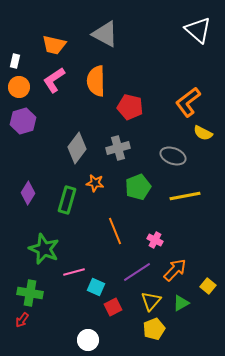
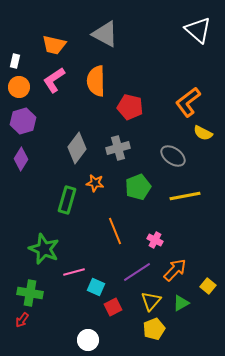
gray ellipse: rotated 15 degrees clockwise
purple diamond: moved 7 px left, 34 px up
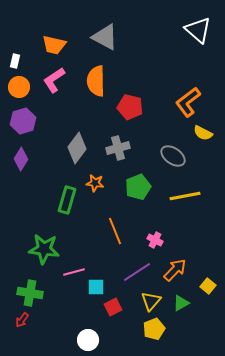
gray triangle: moved 3 px down
green star: rotated 16 degrees counterclockwise
cyan square: rotated 24 degrees counterclockwise
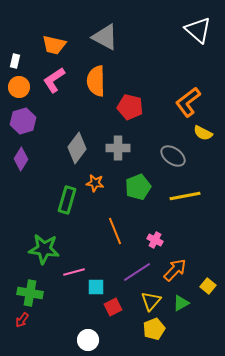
gray cross: rotated 15 degrees clockwise
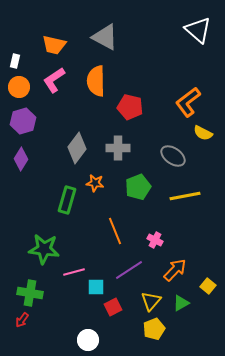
purple line: moved 8 px left, 2 px up
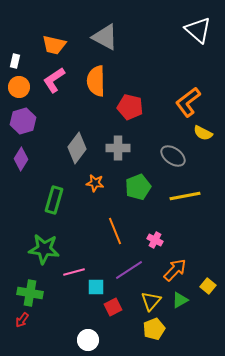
green rectangle: moved 13 px left
green triangle: moved 1 px left, 3 px up
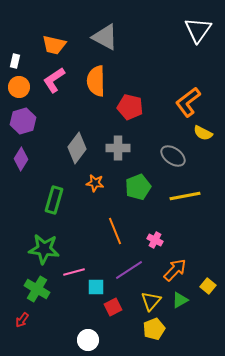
white triangle: rotated 24 degrees clockwise
green cross: moved 7 px right, 4 px up; rotated 20 degrees clockwise
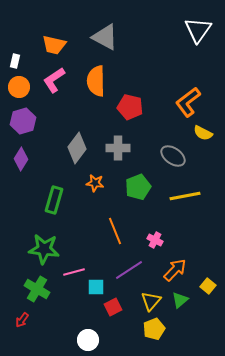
green triangle: rotated 12 degrees counterclockwise
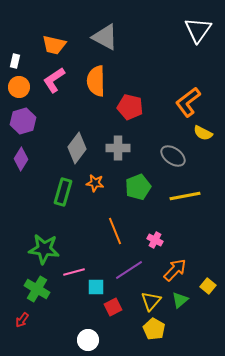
green rectangle: moved 9 px right, 8 px up
yellow pentagon: rotated 20 degrees counterclockwise
